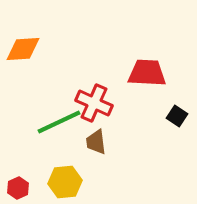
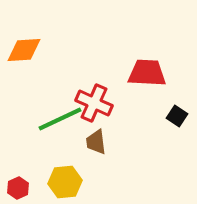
orange diamond: moved 1 px right, 1 px down
green line: moved 1 px right, 3 px up
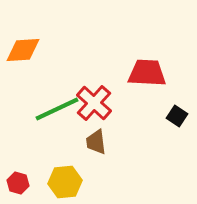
orange diamond: moved 1 px left
red cross: rotated 18 degrees clockwise
green line: moved 3 px left, 10 px up
red hexagon: moved 5 px up; rotated 20 degrees counterclockwise
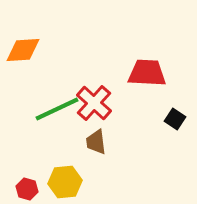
black square: moved 2 px left, 3 px down
red hexagon: moved 9 px right, 6 px down
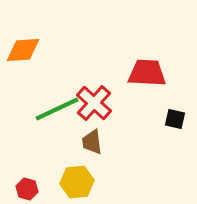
black square: rotated 20 degrees counterclockwise
brown trapezoid: moved 4 px left
yellow hexagon: moved 12 px right
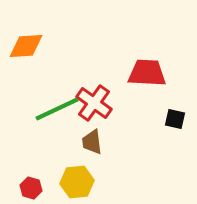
orange diamond: moved 3 px right, 4 px up
red cross: rotated 6 degrees counterclockwise
red hexagon: moved 4 px right, 1 px up
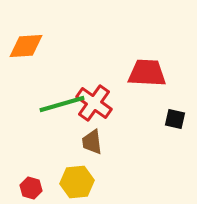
green line: moved 5 px right, 5 px up; rotated 9 degrees clockwise
